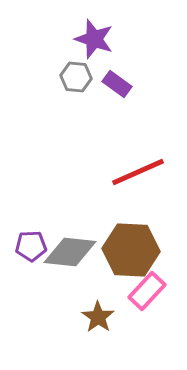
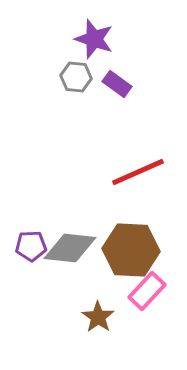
gray diamond: moved 4 px up
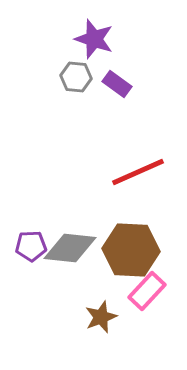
brown star: moved 3 px right; rotated 16 degrees clockwise
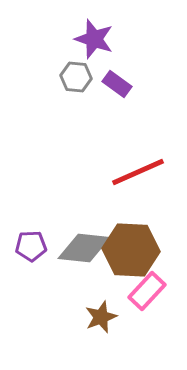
gray diamond: moved 14 px right
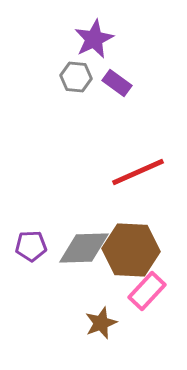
purple star: rotated 27 degrees clockwise
purple rectangle: moved 1 px up
gray diamond: rotated 8 degrees counterclockwise
brown star: moved 6 px down
